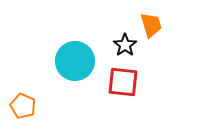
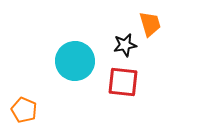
orange trapezoid: moved 1 px left, 1 px up
black star: rotated 25 degrees clockwise
orange pentagon: moved 1 px right, 4 px down
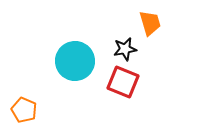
orange trapezoid: moved 1 px up
black star: moved 4 px down
red square: rotated 16 degrees clockwise
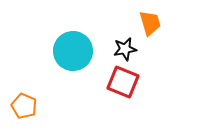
cyan circle: moved 2 px left, 10 px up
orange pentagon: moved 4 px up
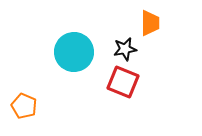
orange trapezoid: rotated 16 degrees clockwise
cyan circle: moved 1 px right, 1 px down
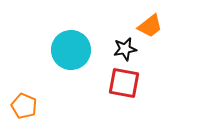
orange trapezoid: moved 3 px down; rotated 52 degrees clockwise
cyan circle: moved 3 px left, 2 px up
red square: moved 1 px right, 1 px down; rotated 12 degrees counterclockwise
